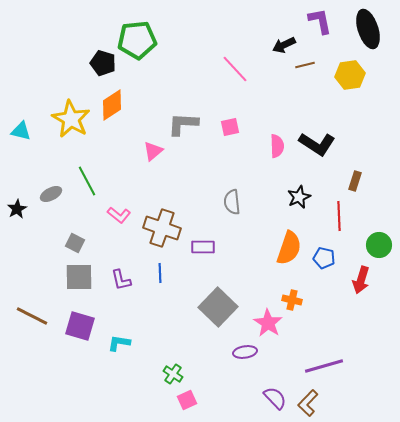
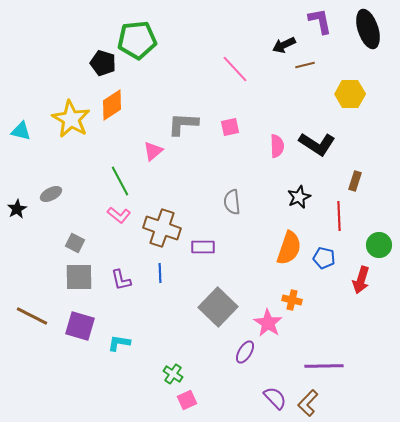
yellow hexagon at (350, 75): moved 19 px down; rotated 8 degrees clockwise
green line at (87, 181): moved 33 px right
purple ellipse at (245, 352): rotated 50 degrees counterclockwise
purple line at (324, 366): rotated 15 degrees clockwise
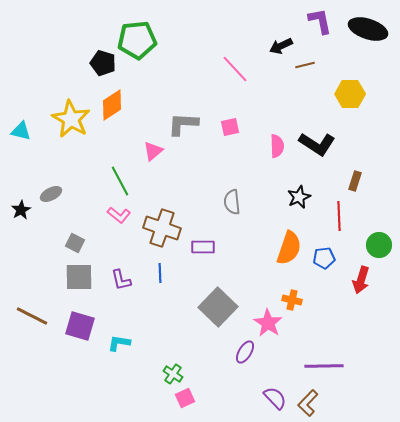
black ellipse at (368, 29): rotated 54 degrees counterclockwise
black arrow at (284, 45): moved 3 px left, 1 px down
black star at (17, 209): moved 4 px right, 1 px down
blue pentagon at (324, 258): rotated 20 degrees counterclockwise
pink square at (187, 400): moved 2 px left, 2 px up
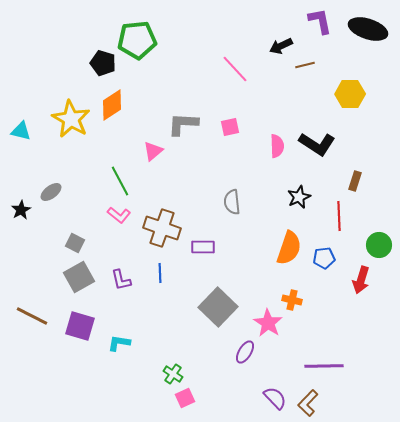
gray ellipse at (51, 194): moved 2 px up; rotated 10 degrees counterclockwise
gray square at (79, 277): rotated 28 degrees counterclockwise
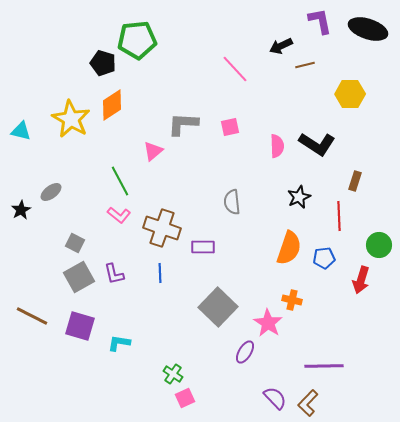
purple L-shape at (121, 280): moved 7 px left, 6 px up
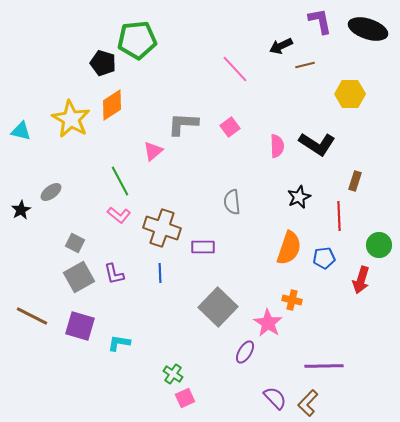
pink square at (230, 127): rotated 24 degrees counterclockwise
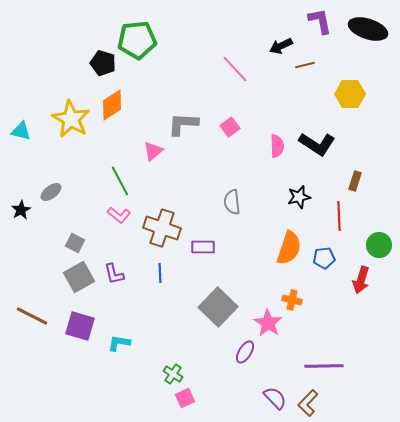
black star at (299, 197): rotated 10 degrees clockwise
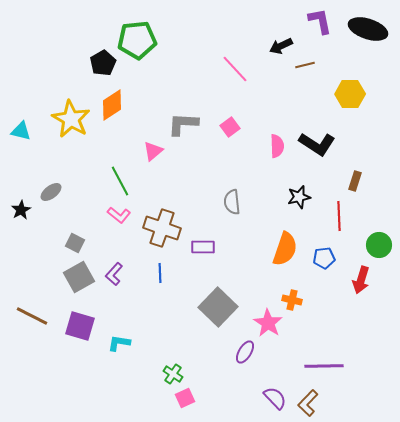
black pentagon at (103, 63): rotated 25 degrees clockwise
orange semicircle at (289, 248): moved 4 px left, 1 px down
purple L-shape at (114, 274): rotated 55 degrees clockwise
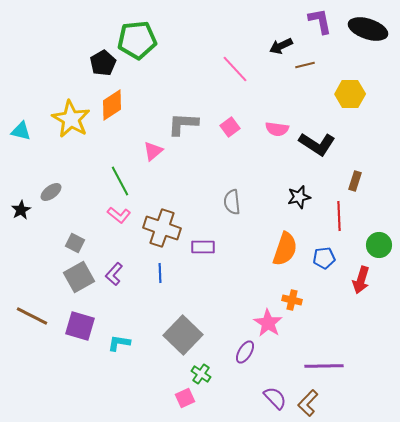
pink semicircle at (277, 146): moved 17 px up; rotated 100 degrees clockwise
gray square at (218, 307): moved 35 px left, 28 px down
green cross at (173, 374): moved 28 px right
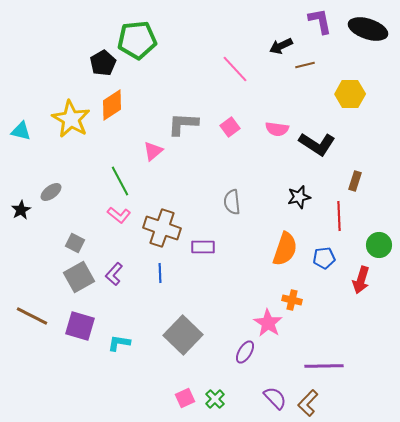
green cross at (201, 374): moved 14 px right, 25 px down; rotated 12 degrees clockwise
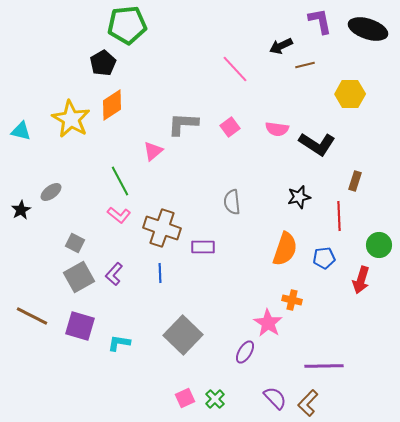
green pentagon at (137, 40): moved 10 px left, 15 px up
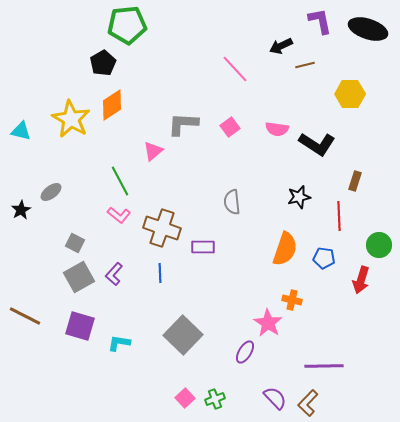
blue pentagon at (324, 258): rotated 15 degrees clockwise
brown line at (32, 316): moved 7 px left
pink square at (185, 398): rotated 18 degrees counterclockwise
green cross at (215, 399): rotated 24 degrees clockwise
